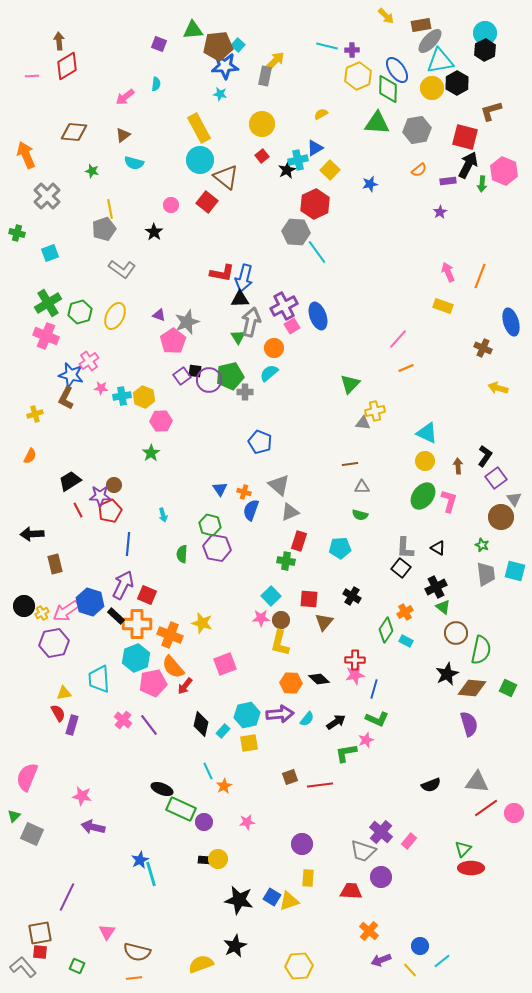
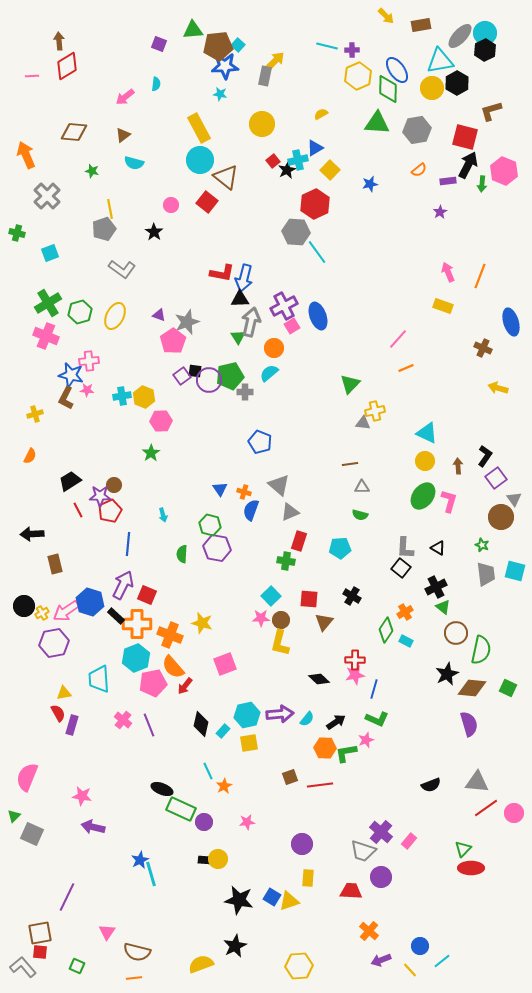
gray ellipse at (430, 41): moved 30 px right, 5 px up
red square at (262, 156): moved 11 px right, 5 px down
pink cross at (89, 361): rotated 30 degrees clockwise
pink star at (101, 388): moved 14 px left, 2 px down
orange hexagon at (291, 683): moved 34 px right, 65 px down
purple line at (149, 725): rotated 15 degrees clockwise
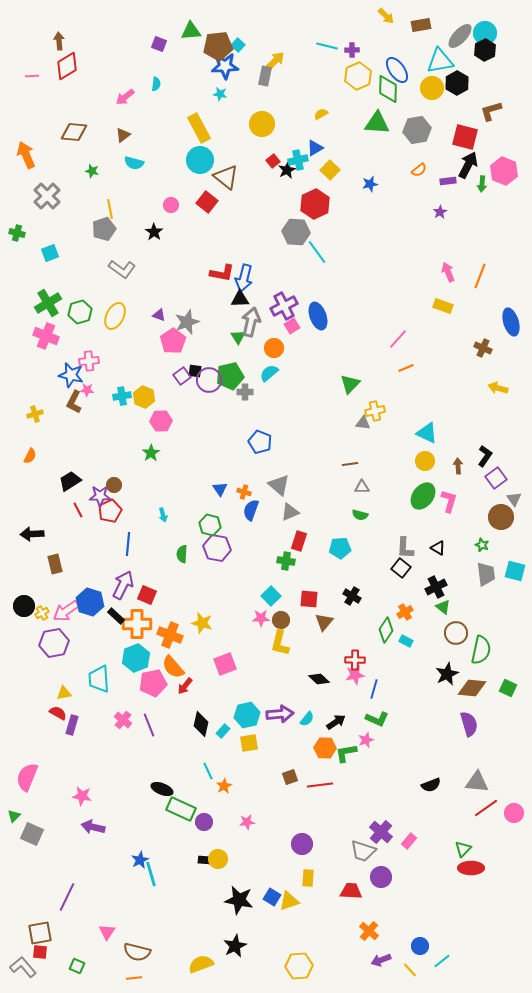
green triangle at (193, 30): moved 2 px left, 1 px down
brown L-shape at (66, 398): moved 8 px right, 4 px down
red semicircle at (58, 713): rotated 30 degrees counterclockwise
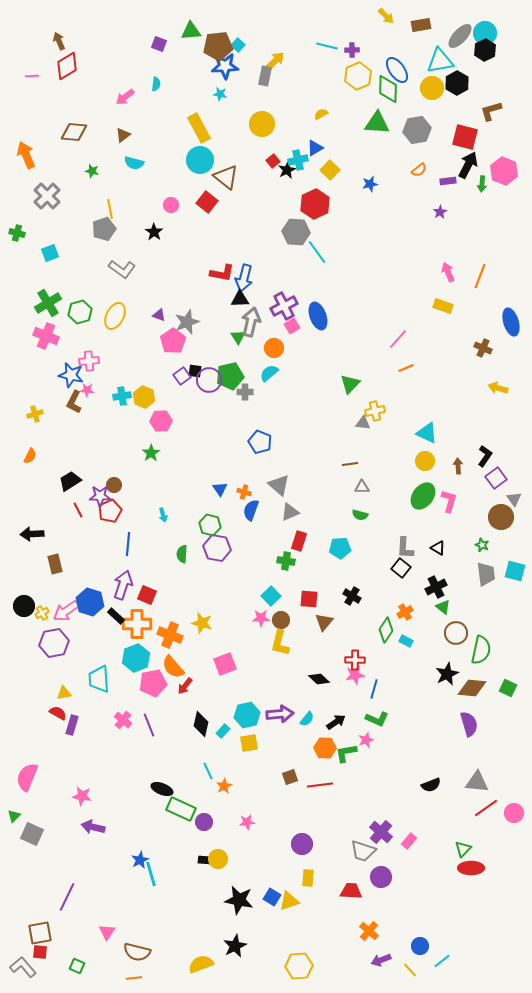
brown arrow at (59, 41): rotated 18 degrees counterclockwise
purple arrow at (123, 585): rotated 8 degrees counterclockwise
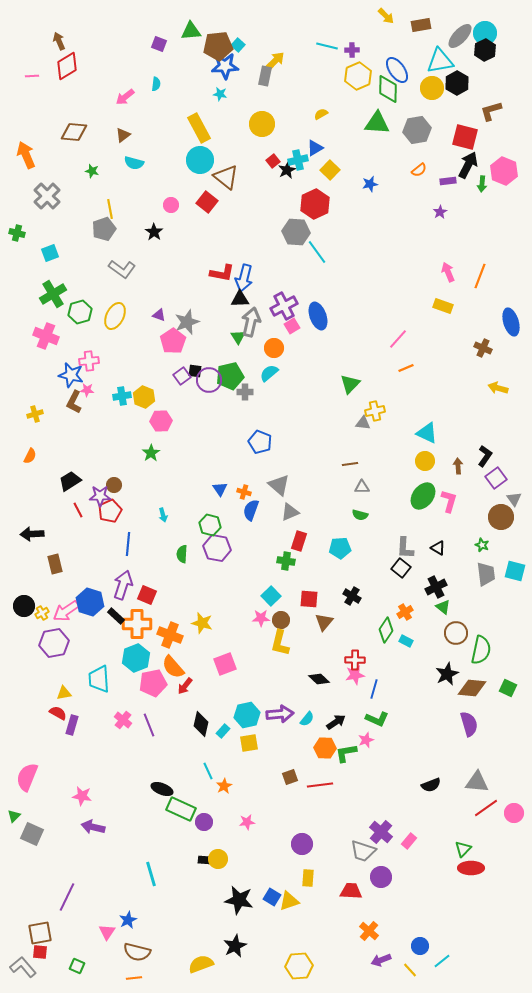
green cross at (48, 303): moved 5 px right, 9 px up
blue star at (140, 860): moved 12 px left, 60 px down
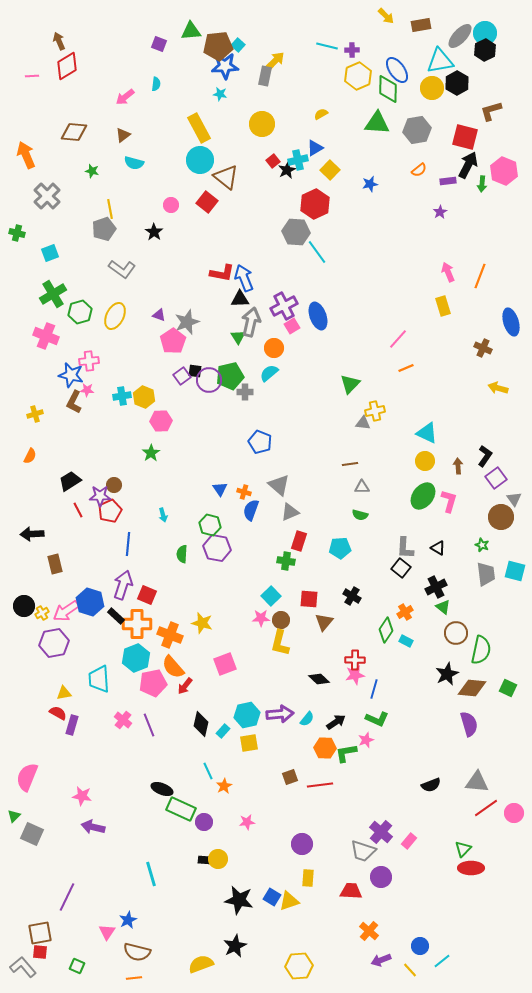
blue arrow at (244, 278): rotated 144 degrees clockwise
yellow rectangle at (443, 306): rotated 54 degrees clockwise
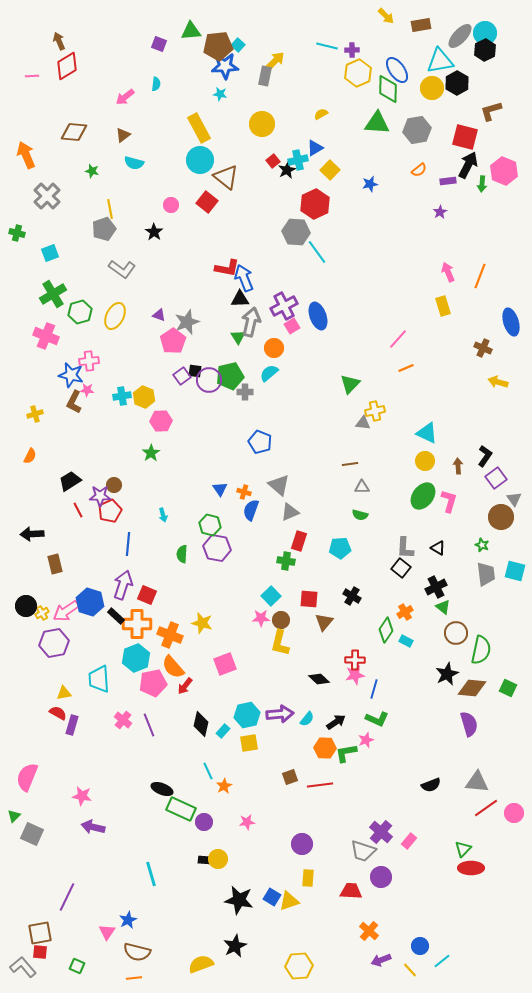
yellow hexagon at (358, 76): moved 3 px up
red L-shape at (222, 273): moved 5 px right, 5 px up
yellow arrow at (498, 388): moved 6 px up
black circle at (24, 606): moved 2 px right
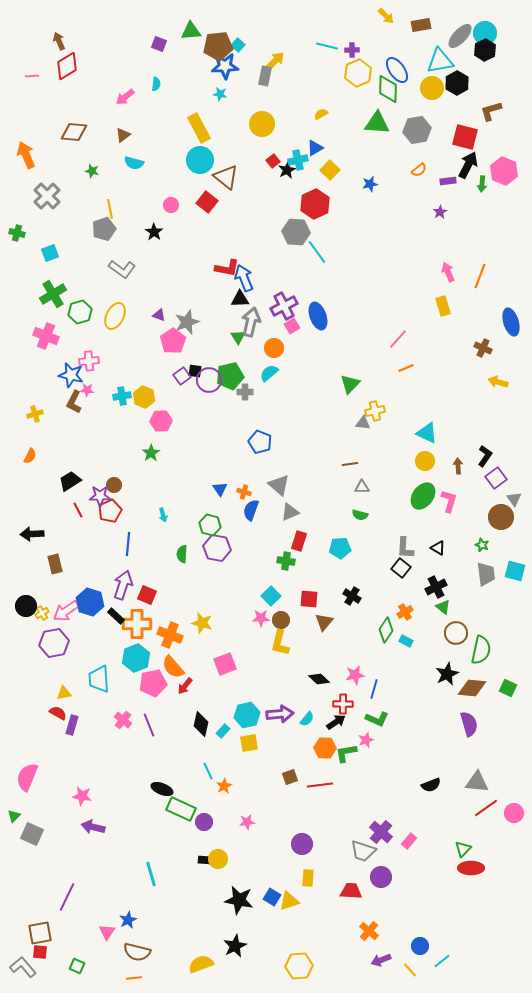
red cross at (355, 660): moved 12 px left, 44 px down
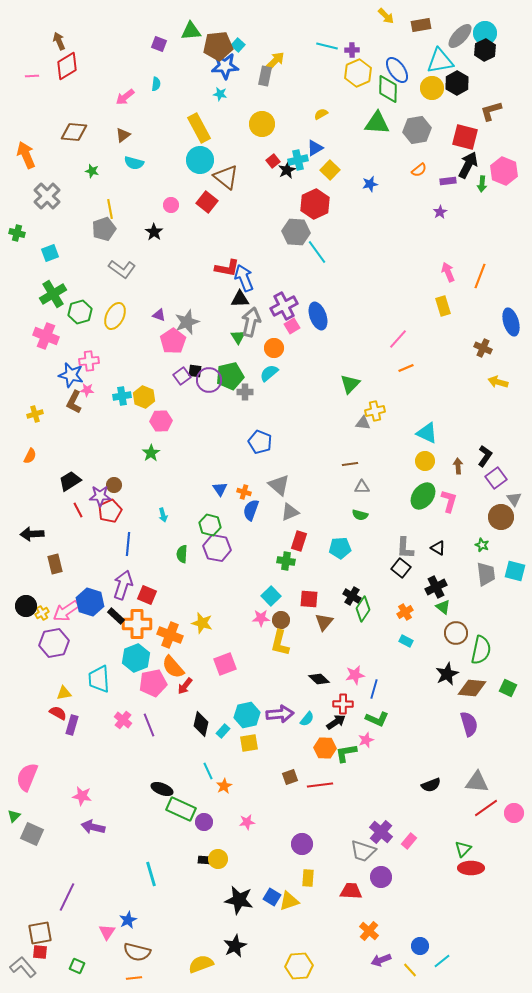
green diamond at (386, 630): moved 23 px left, 21 px up
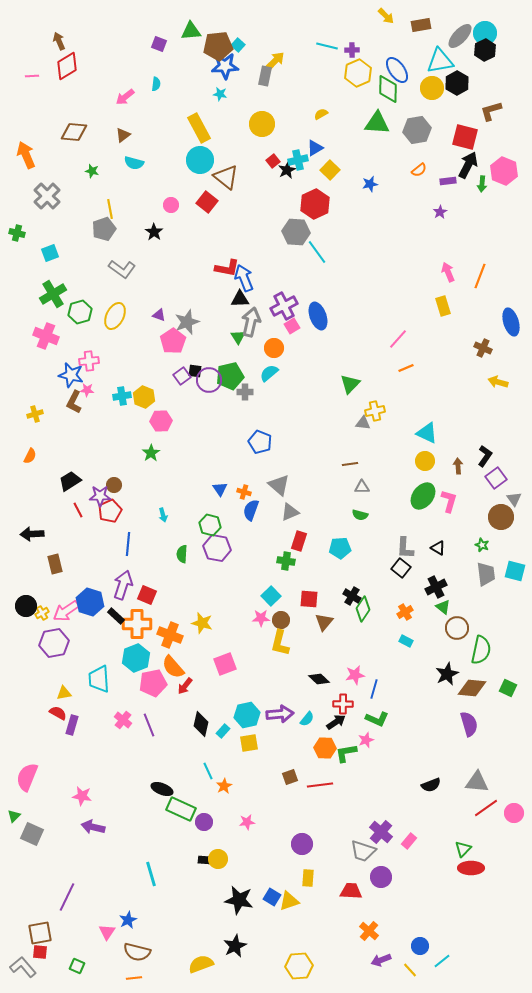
brown circle at (456, 633): moved 1 px right, 5 px up
